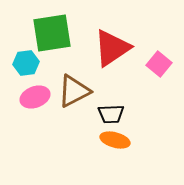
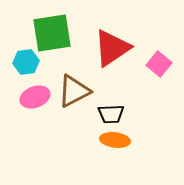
cyan hexagon: moved 1 px up
orange ellipse: rotated 8 degrees counterclockwise
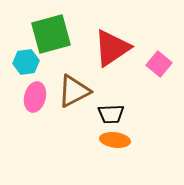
green square: moved 1 px left, 1 px down; rotated 6 degrees counterclockwise
pink ellipse: rotated 56 degrees counterclockwise
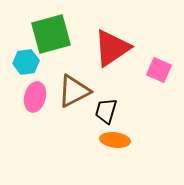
pink square: moved 6 px down; rotated 15 degrees counterclockwise
black trapezoid: moved 5 px left, 3 px up; rotated 108 degrees clockwise
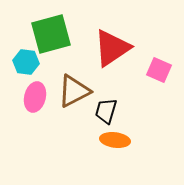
cyan hexagon: rotated 15 degrees clockwise
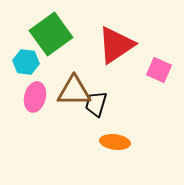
green square: rotated 21 degrees counterclockwise
red triangle: moved 4 px right, 3 px up
brown triangle: rotated 27 degrees clockwise
black trapezoid: moved 10 px left, 7 px up
orange ellipse: moved 2 px down
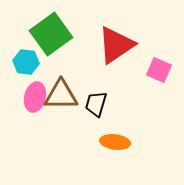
brown triangle: moved 13 px left, 4 px down
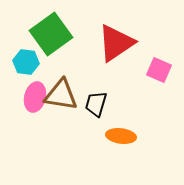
red triangle: moved 2 px up
brown triangle: rotated 9 degrees clockwise
orange ellipse: moved 6 px right, 6 px up
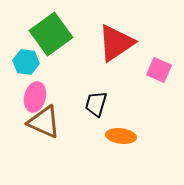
brown triangle: moved 17 px left, 27 px down; rotated 15 degrees clockwise
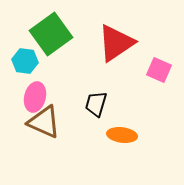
cyan hexagon: moved 1 px left, 1 px up
orange ellipse: moved 1 px right, 1 px up
